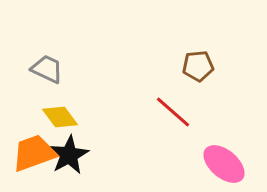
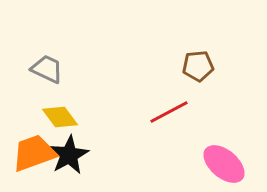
red line: moved 4 px left; rotated 69 degrees counterclockwise
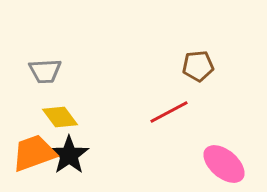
gray trapezoid: moved 2 px left, 2 px down; rotated 152 degrees clockwise
black star: rotated 6 degrees counterclockwise
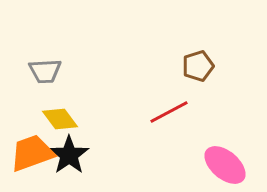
brown pentagon: rotated 12 degrees counterclockwise
yellow diamond: moved 2 px down
orange trapezoid: moved 2 px left
pink ellipse: moved 1 px right, 1 px down
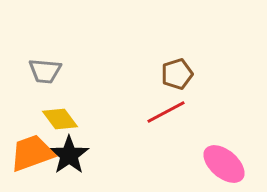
brown pentagon: moved 21 px left, 8 px down
gray trapezoid: rotated 8 degrees clockwise
red line: moved 3 px left
pink ellipse: moved 1 px left, 1 px up
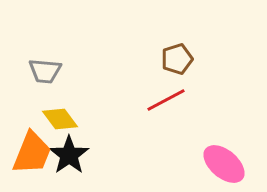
brown pentagon: moved 15 px up
red line: moved 12 px up
orange trapezoid: rotated 132 degrees clockwise
